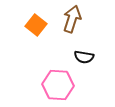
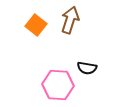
brown arrow: moved 2 px left, 1 px down
black semicircle: moved 3 px right, 11 px down
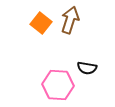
orange square: moved 5 px right, 2 px up
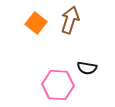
orange square: moved 5 px left
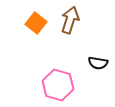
black semicircle: moved 11 px right, 5 px up
pink hexagon: rotated 12 degrees clockwise
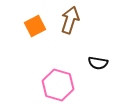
orange square: moved 1 px left, 3 px down; rotated 25 degrees clockwise
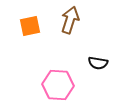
orange square: moved 5 px left; rotated 15 degrees clockwise
pink hexagon: rotated 12 degrees counterclockwise
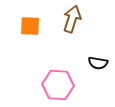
brown arrow: moved 2 px right, 1 px up
orange square: rotated 15 degrees clockwise
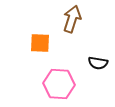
orange square: moved 10 px right, 17 px down
pink hexagon: moved 1 px right, 1 px up
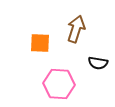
brown arrow: moved 4 px right, 10 px down
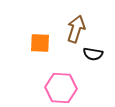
black semicircle: moved 5 px left, 9 px up
pink hexagon: moved 2 px right, 4 px down
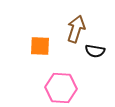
orange square: moved 3 px down
black semicircle: moved 2 px right, 3 px up
